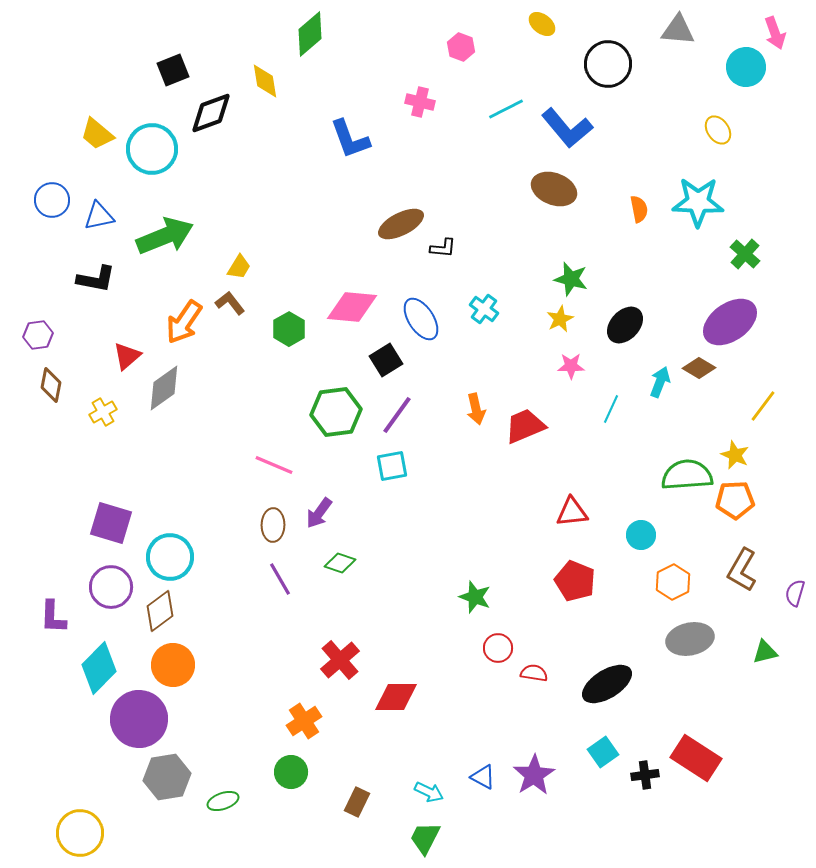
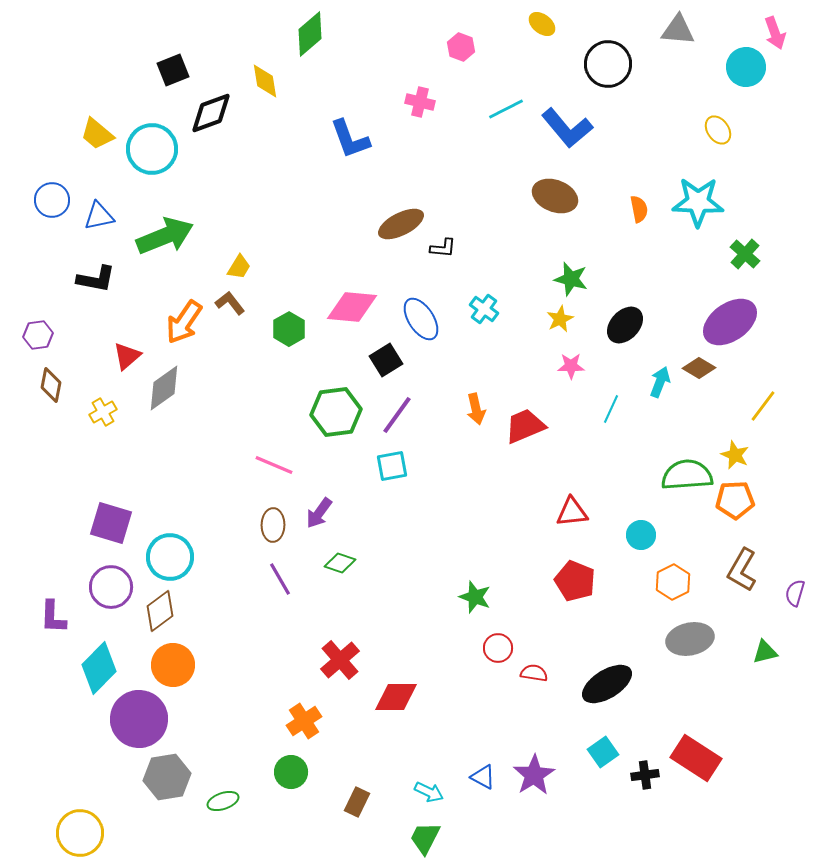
brown ellipse at (554, 189): moved 1 px right, 7 px down
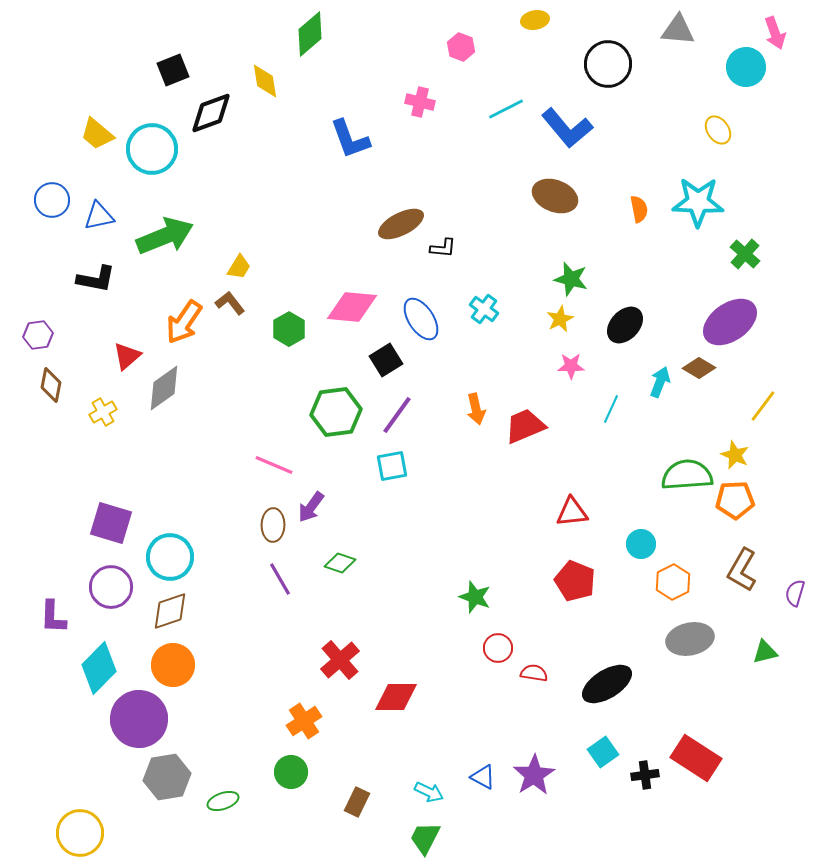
yellow ellipse at (542, 24): moved 7 px left, 4 px up; rotated 48 degrees counterclockwise
purple arrow at (319, 513): moved 8 px left, 6 px up
cyan circle at (641, 535): moved 9 px down
brown diamond at (160, 611): moved 10 px right; rotated 18 degrees clockwise
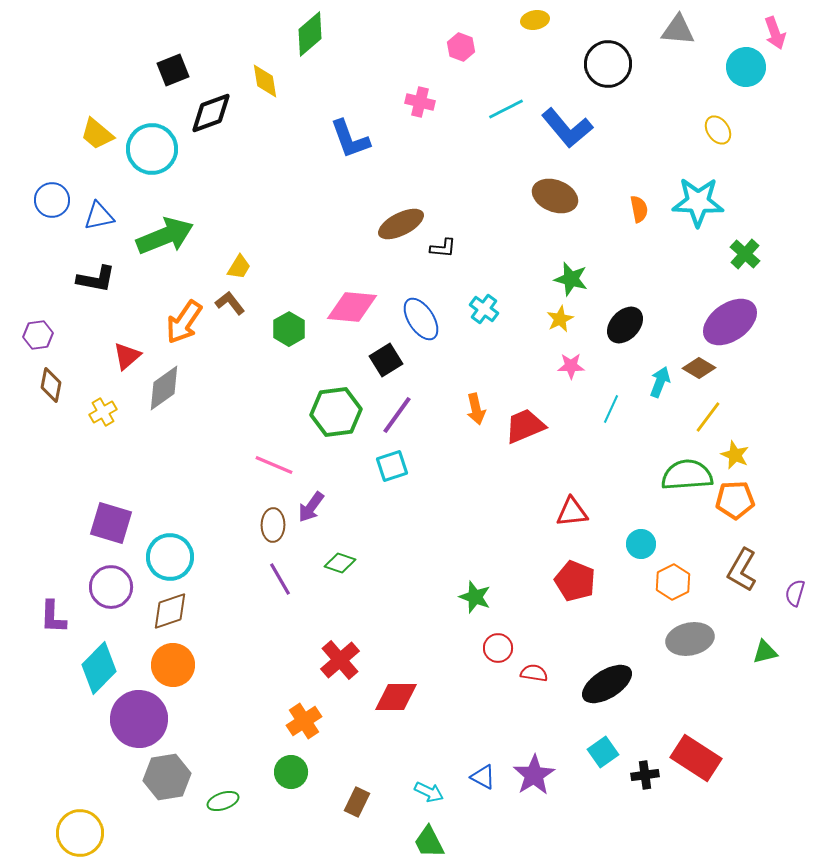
yellow line at (763, 406): moved 55 px left, 11 px down
cyan square at (392, 466): rotated 8 degrees counterclockwise
green trapezoid at (425, 838): moved 4 px right, 4 px down; rotated 54 degrees counterclockwise
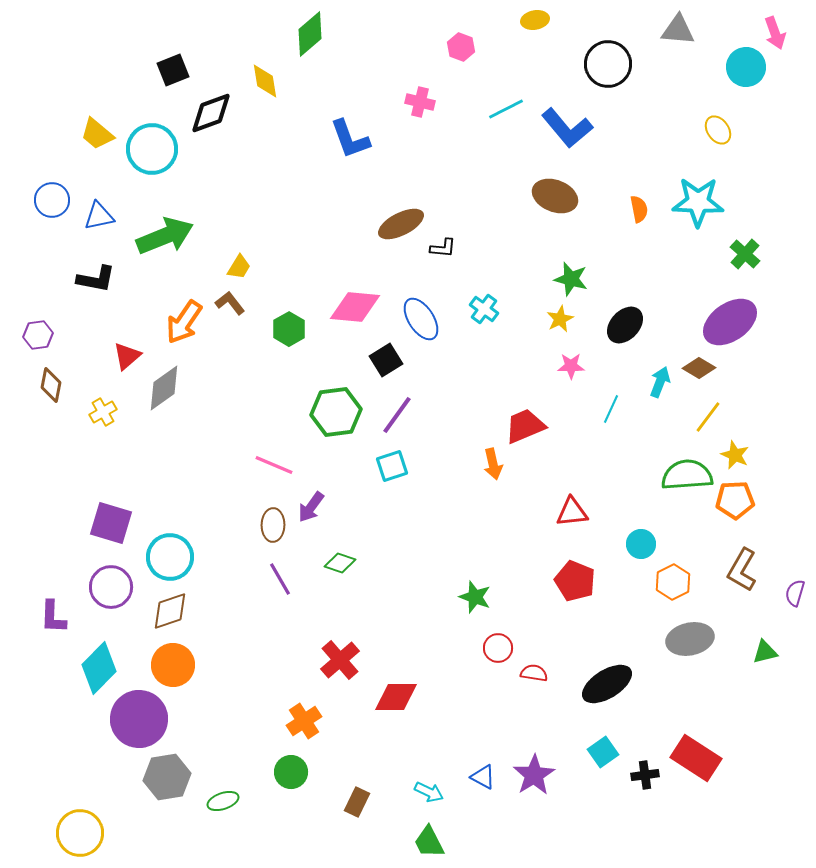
pink diamond at (352, 307): moved 3 px right
orange arrow at (476, 409): moved 17 px right, 55 px down
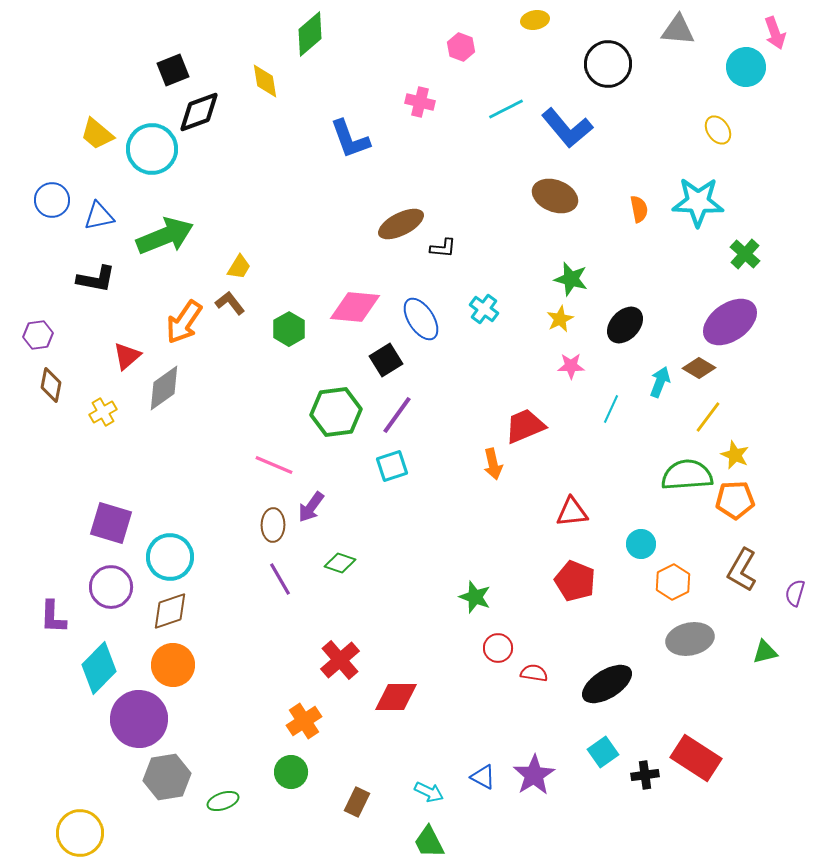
black diamond at (211, 113): moved 12 px left, 1 px up
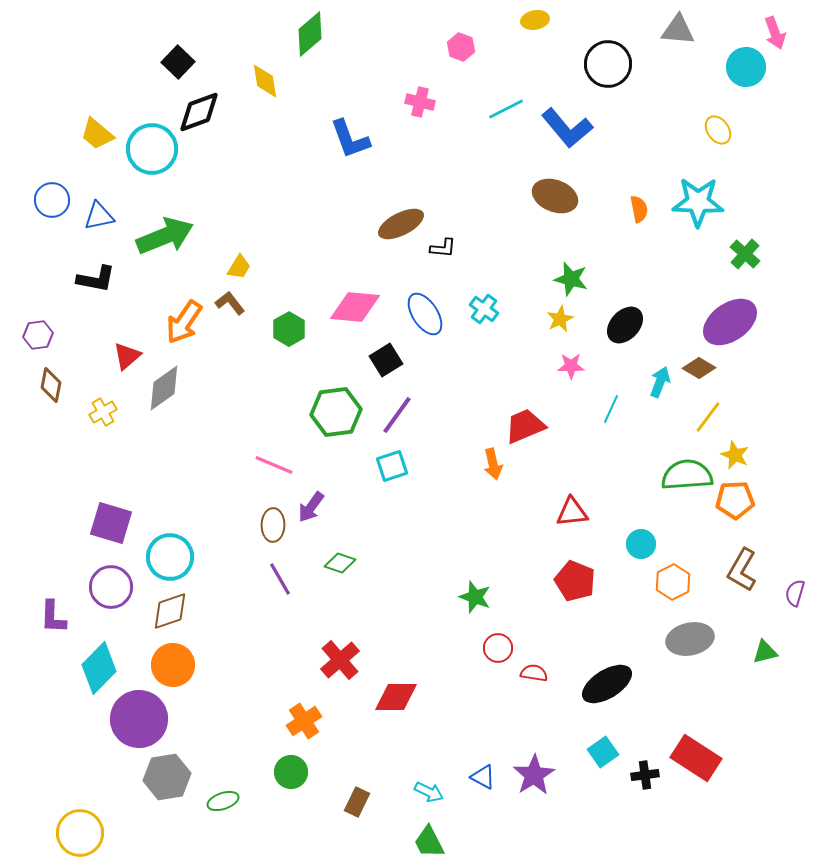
black square at (173, 70): moved 5 px right, 8 px up; rotated 24 degrees counterclockwise
blue ellipse at (421, 319): moved 4 px right, 5 px up
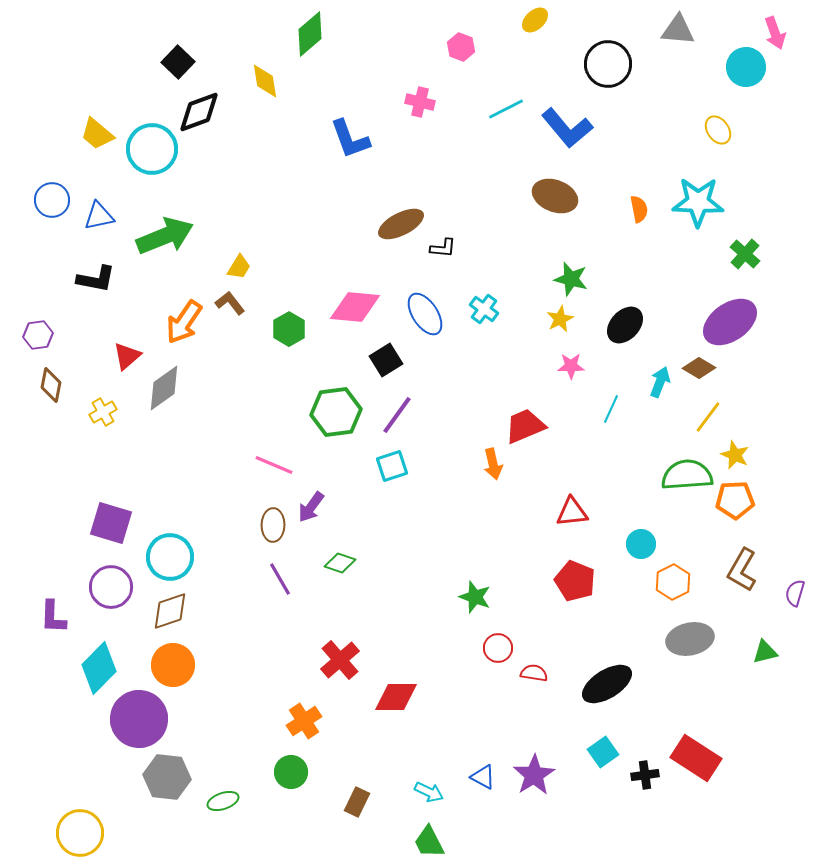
yellow ellipse at (535, 20): rotated 32 degrees counterclockwise
gray hexagon at (167, 777): rotated 15 degrees clockwise
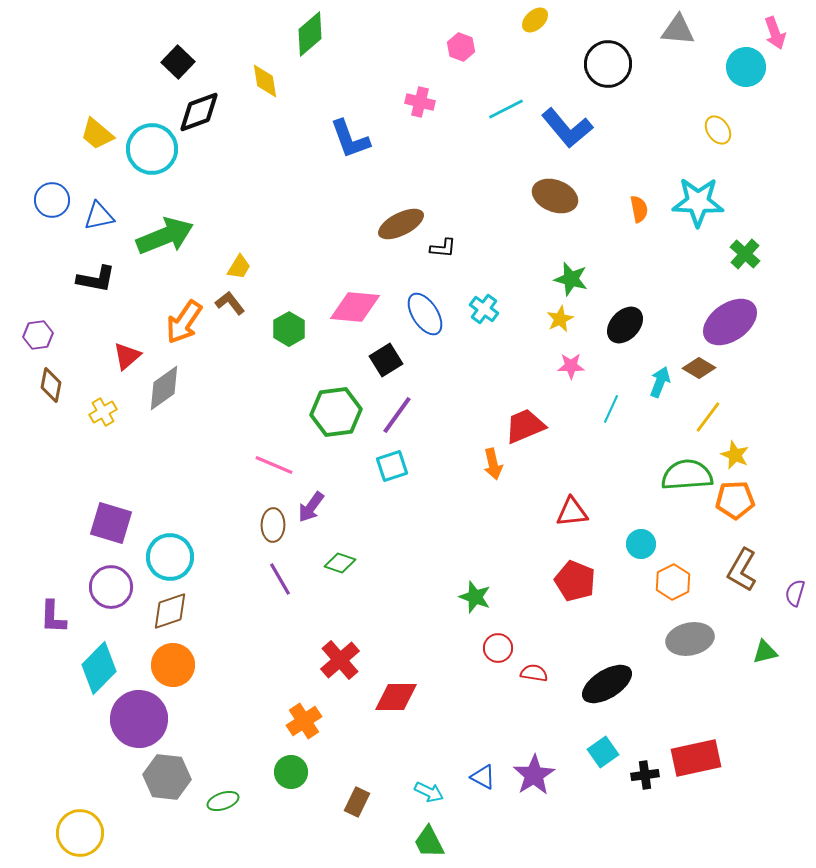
red rectangle at (696, 758): rotated 45 degrees counterclockwise
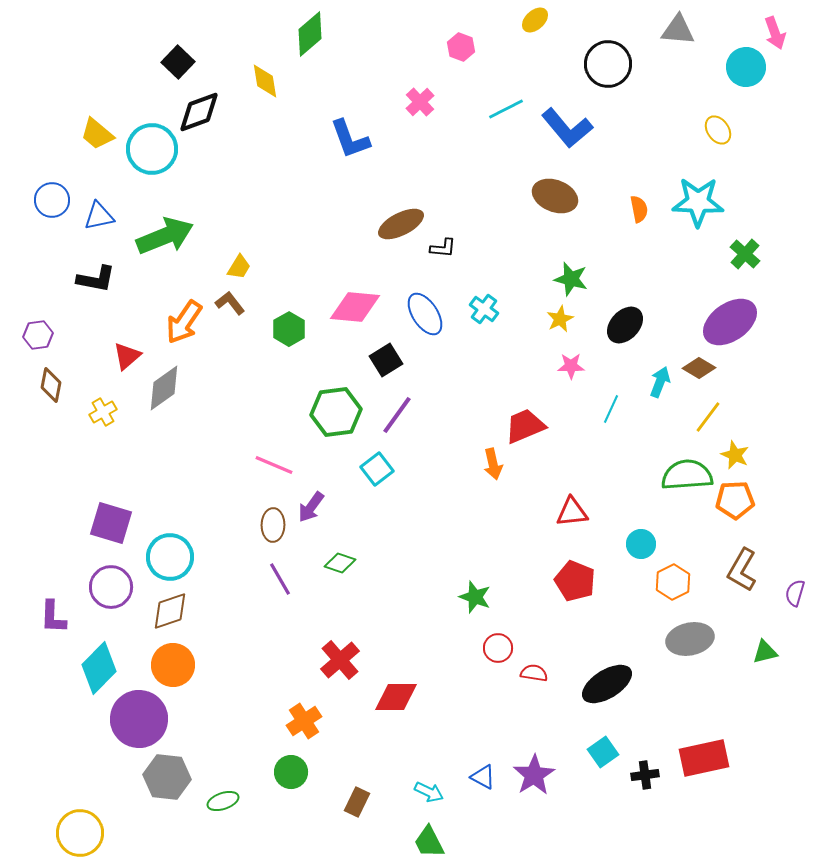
pink cross at (420, 102): rotated 32 degrees clockwise
cyan square at (392, 466): moved 15 px left, 3 px down; rotated 20 degrees counterclockwise
red rectangle at (696, 758): moved 8 px right
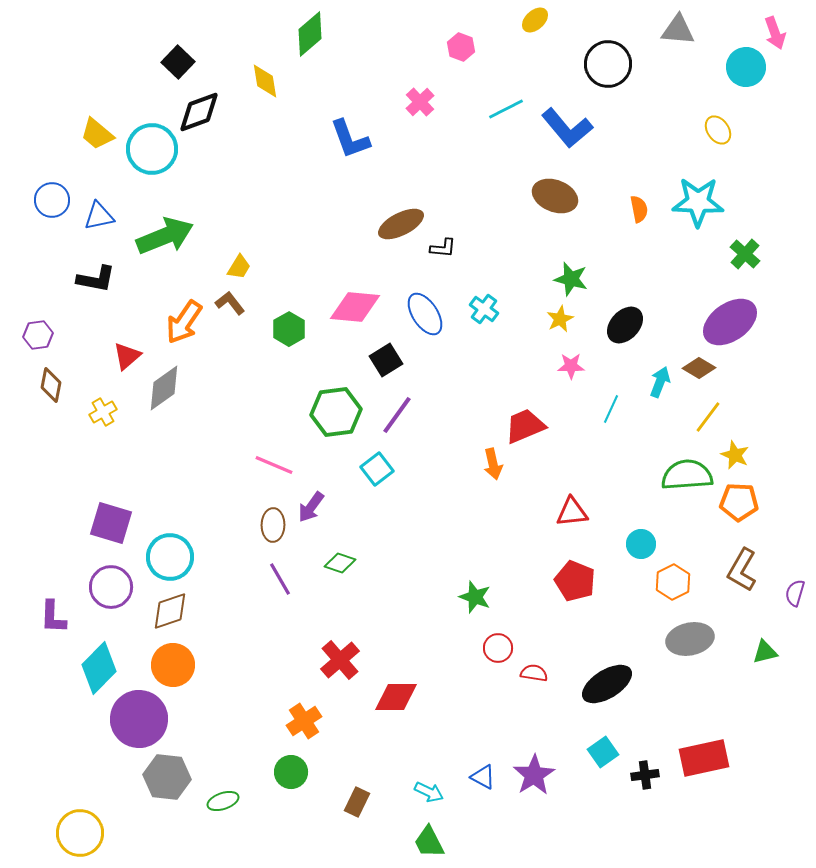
orange pentagon at (735, 500): moved 4 px right, 2 px down; rotated 6 degrees clockwise
